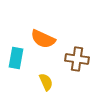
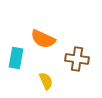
yellow semicircle: moved 1 px up
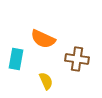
cyan rectangle: moved 1 px down
